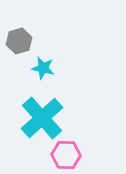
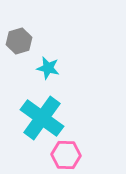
cyan star: moved 5 px right
cyan cross: rotated 12 degrees counterclockwise
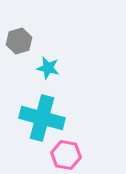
cyan cross: rotated 21 degrees counterclockwise
pink hexagon: rotated 8 degrees clockwise
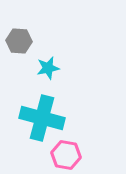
gray hexagon: rotated 20 degrees clockwise
cyan star: rotated 25 degrees counterclockwise
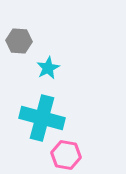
cyan star: rotated 15 degrees counterclockwise
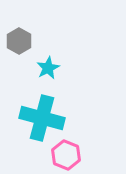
gray hexagon: rotated 25 degrees clockwise
pink hexagon: rotated 12 degrees clockwise
